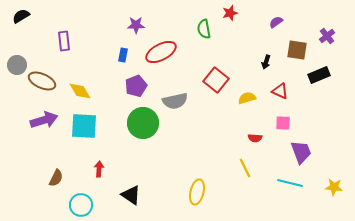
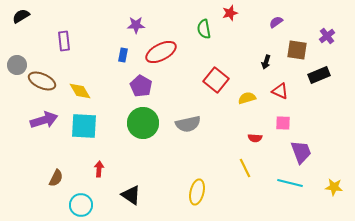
purple pentagon: moved 5 px right; rotated 20 degrees counterclockwise
gray semicircle: moved 13 px right, 23 px down
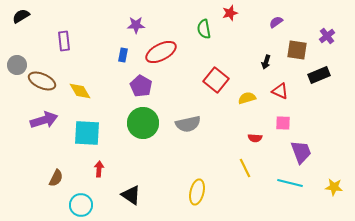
cyan square: moved 3 px right, 7 px down
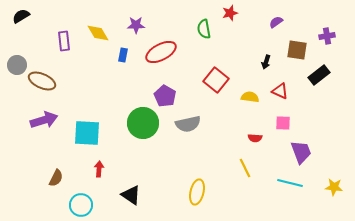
purple cross: rotated 28 degrees clockwise
black rectangle: rotated 15 degrees counterclockwise
purple pentagon: moved 24 px right, 10 px down
yellow diamond: moved 18 px right, 58 px up
yellow semicircle: moved 3 px right, 1 px up; rotated 24 degrees clockwise
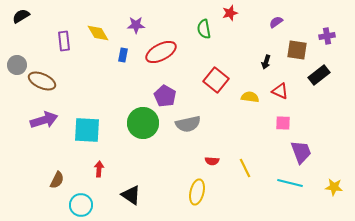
cyan square: moved 3 px up
red semicircle: moved 43 px left, 23 px down
brown semicircle: moved 1 px right, 2 px down
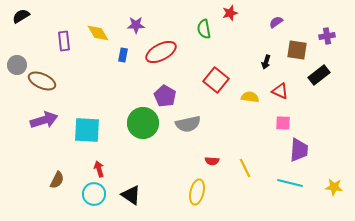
purple trapezoid: moved 2 px left, 2 px up; rotated 25 degrees clockwise
red arrow: rotated 21 degrees counterclockwise
cyan circle: moved 13 px right, 11 px up
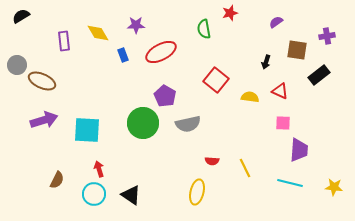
blue rectangle: rotated 32 degrees counterclockwise
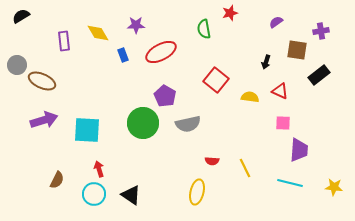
purple cross: moved 6 px left, 5 px up
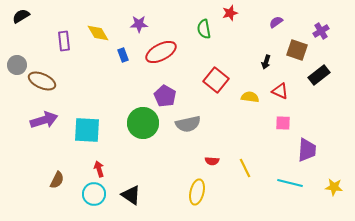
purple star: moved 3 px right, 1 px up
purple cross: rotated 21 degrees counterclockwise
brown square: rotated 10 degrees clockwise
purple trapezoid: moved 8 px right
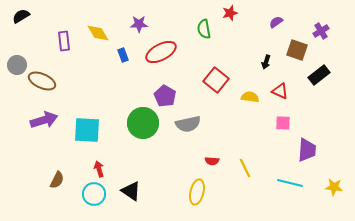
black triangle: moved 4 px up
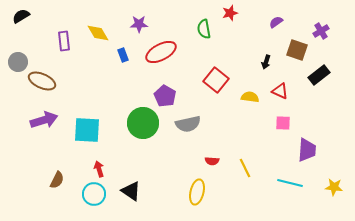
gray circle: moved 1 px right, 3 px up
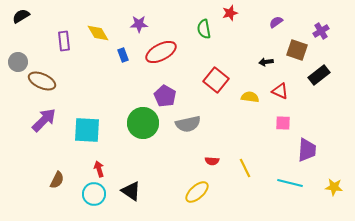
black arrow: rotated 64 degrees clockwise
purple arrow: rotated 28 degrees counterclockwise
yellow ellipse: rotated 35 degrees clockwise
